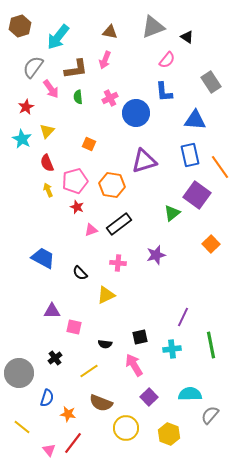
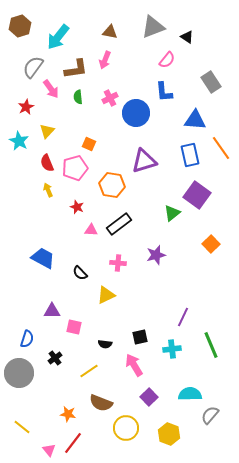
cyan star at (22, 139): moved 3 px left, 2 px down
orange line at (220, 167): moved 1 px right, 19 px up
pink pentagon at (75, 181): moved 13 px up
pink triangle at (91, 230): rotated 24 degrees clockwise
green line at (211, 345): rotated 12 degrees counterclockwise
blue semicircle at (47, 398): moved 20 px left, 59 px up
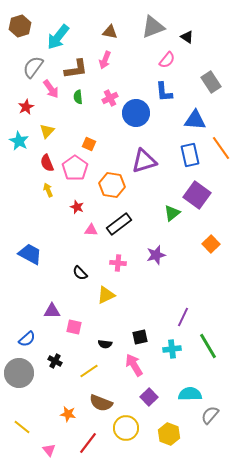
pink pentagon at (75, 168): rotated 20 degrees counterclockwise
blue trapezoid at (43, 258): moved 13 px left, 4 px up
blue semicircle at (27, 339): rotated 30 degrees clockwise
green line at (211, 345): moved 3 px left, 1 px down; rotated 8 degrees counterclockwise
black cross at (55, 358): moved 3 px down; rotated 24 degrees counterclockwise
red line at (73, 443): moved 15 px right
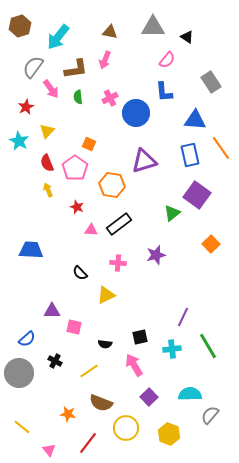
gray triangle at (153, 27): rotated 20 degrees clockwise
blue trapezoid at (30, 254): moved 1 px right, 4 px up; rotated 25 degrees counterclockwise
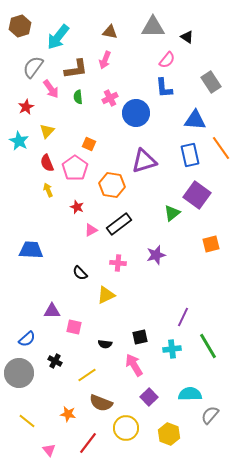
blue L-shape at (164, 92): moved 4 px up
pink triangle at (91, 230): rotated 32 degrees counterclockwise
orange square at (211, 244): rotated 30 degrees clockwise
yellow line at (89, 371): moved 2 px left, 4 px down
yellow line at (22, 427): moved 5 px right, 6 px up
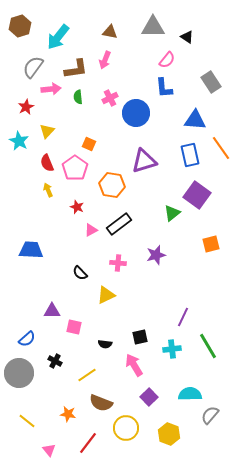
pink arrow at (51, 89): rotated 60 degrees counterclockwise
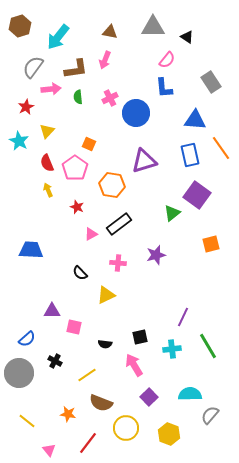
pink triangle at (91, 230): moved 4 px down
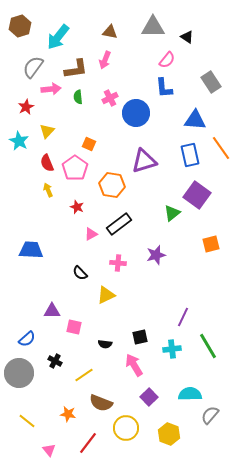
yellow line at (87, 375): moved 3 px left
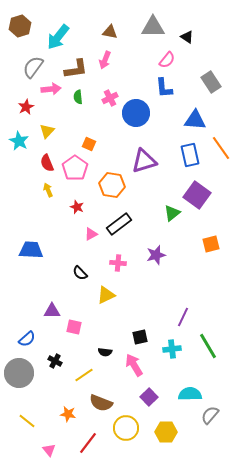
black semicircle at (105, 344): moved 8 px down
yellow hexagon at (169, 434): moved 3 px left, 2 px up; rotated 20 degrees counterclockwise
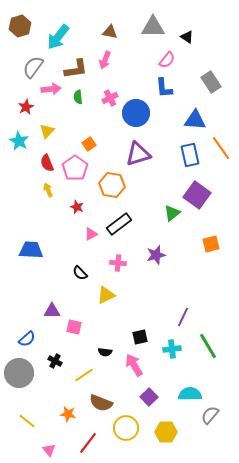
orange square at (89, 144): rotated 32 degrees clockwise
purple triangle at (144, 161): moved 6 px left, 7 px up
